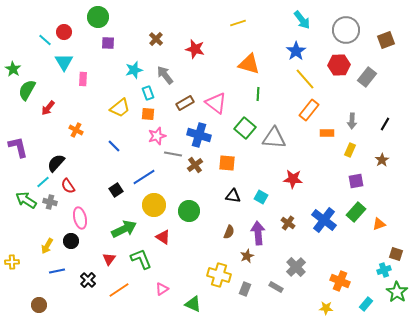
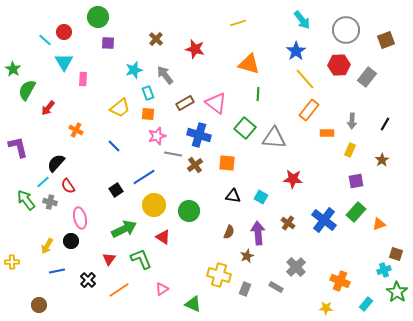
green arrow at (26, 200): rotated 20 degrees clockwise
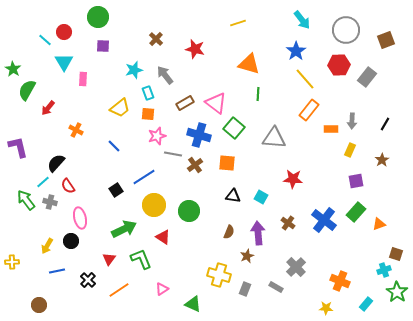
purple square at (108, 43): moved 5 px left, 3 px down
green square at (245, 128): moved 11 px left
orange rectangle at (327, 133): moved 4 px right, 4 px up
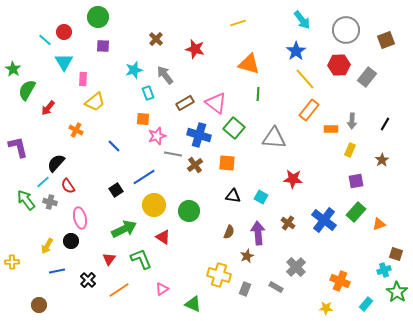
yellow trapezoid at (120, 108): moved 25 px left, 6 px up
orange square at (148, 114): moved 5 px left, 5 px down
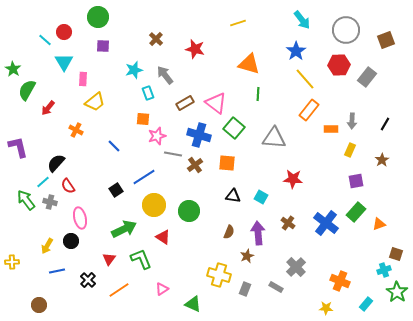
blue cross at (324, 220): moved 2 px right, 3 px down
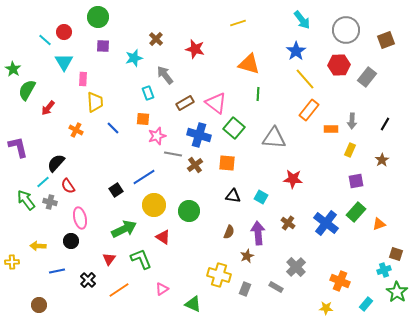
cyan star at (134, 70): moved 12 px up
yellow trapezoid at (95, 102): rotated 55 degrees counterclockwise
blue line at (114, 146): moved 1 px left, 18 px up
yellow arrow at (47, 246): moved 9 px left; rotated 63 degrees clockwise
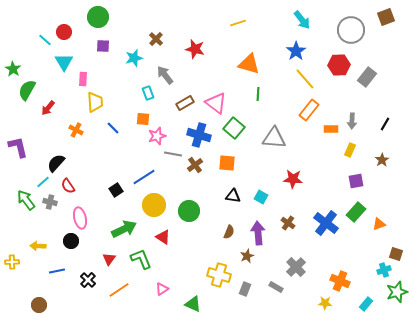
gray circle at (346, 30): moved 5 px right
brown square at (386, 40): moved 23 px up
green star at (397, 292): rotated 20 degrees clockwise
yellow star at (326, 308): moved 1 px left, 5 px up
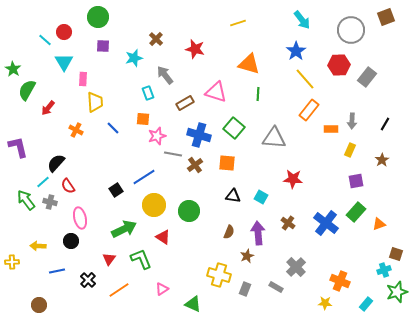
pink triangle at (216, 103): moved 11 px up; rotated 20 degrees counterclockwise
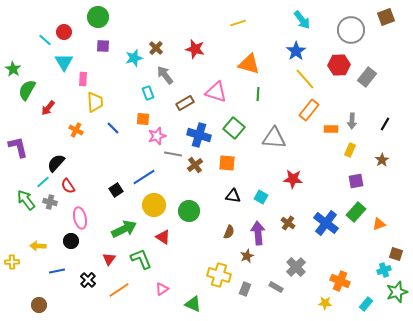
brown cross at (156, 39): moved 9 px down
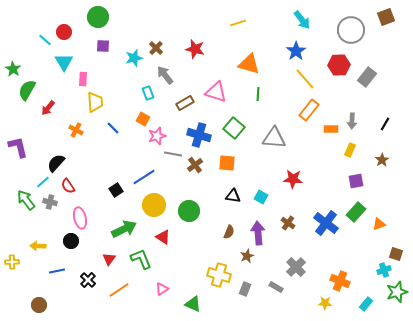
orange square at (143, 119): rotated 24 degrees clockwise
